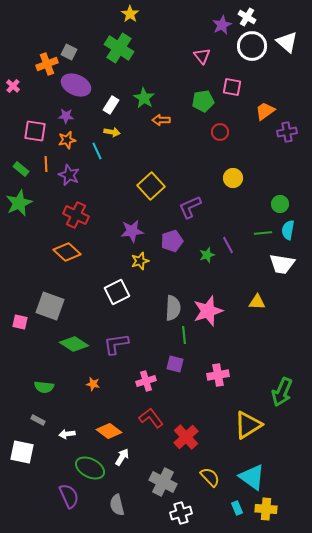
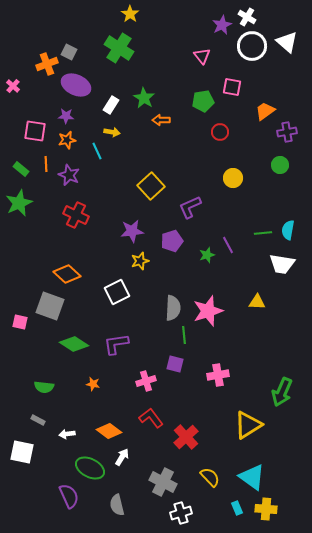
green circle at (280, 204): moved 39 px up
orange diamond at (67, 252): moved 22 px down
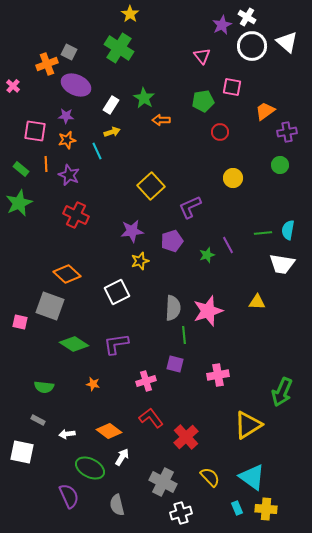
yellow arrow at (112, 132): rotated 28 degrees counterclockwise
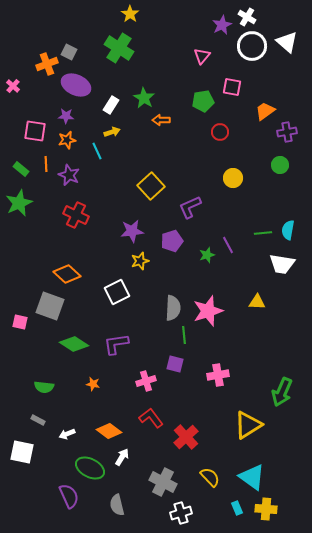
pink triangle at (202, 56): rotated 18 degrees clockwise
white arrow at (67, 434): rotated 14 degrees counterclockwise
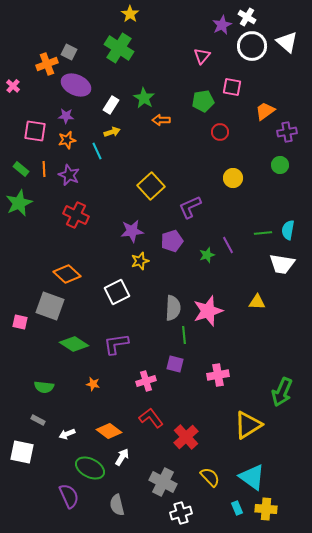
orange line at (46, 164): moved 2 px left, 5 px down
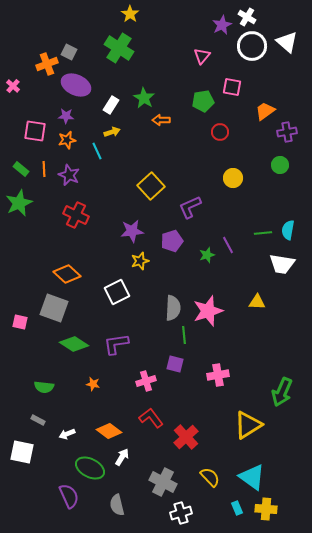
gray square at (50, 306): moved 4 px right, 2 px down
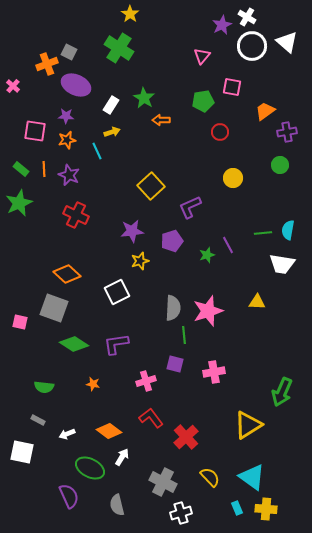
pink cross at (218, 375): moved 4 px left, 3 px up
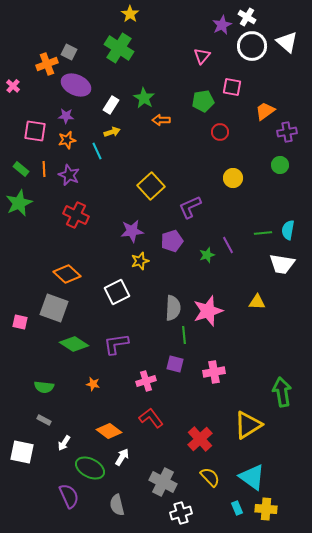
green arrow at (282, 392): rotated 148 degrees clockwise
gray rectangle at (38, 420): moved 6 px right
white arrow at (67, 434): moved 3 px left, 9 px down; rotated 35 degrees counterclockwise
red cross at (186, 437): moved 14 px right, 2 px down
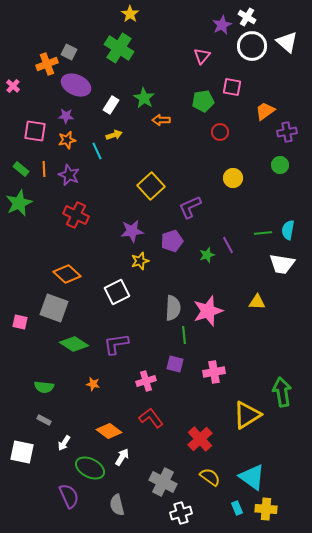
yellow arrow at (112, 132): moved 2 px right, 3 px down
yellow triangle at (248, 425): moved 1 px left, 10 px up
yellow semicircle at (210, 477): rotated 10 degrees counterclockwise
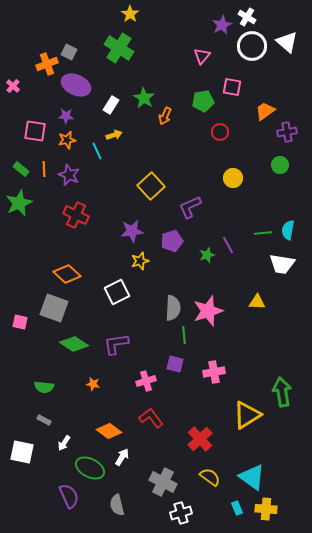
orange arrow at (161, 120): moved 4 px right, 4 px up; rotated 66 degrees counterclockwise
